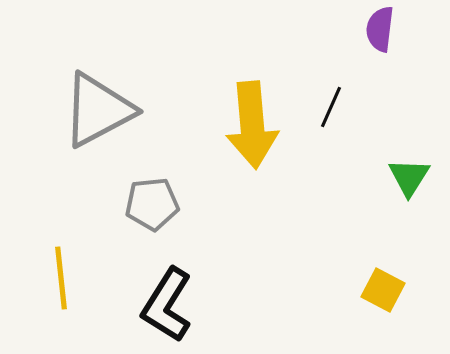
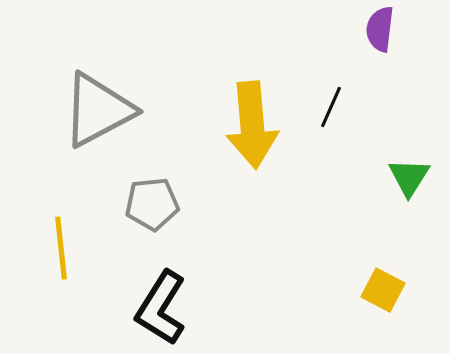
yellow line: moved 30 px up
black L-shape: moved 6 px left, 3 px down
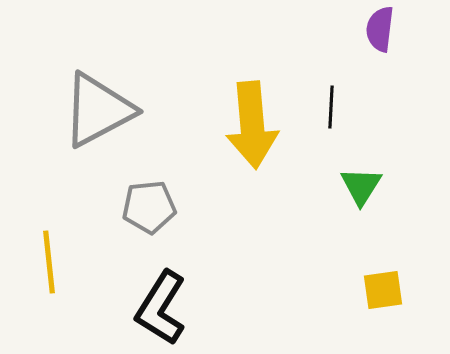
black line: rotated 21 degrees counterclockwise
green triangle: moved 48 px left, 9 px down
gray pentagon: moved 3 px left, 3 px down
yellow line: moved 12 px left, 14 px down
yellow square: rotated 36 degrees counterclockwise
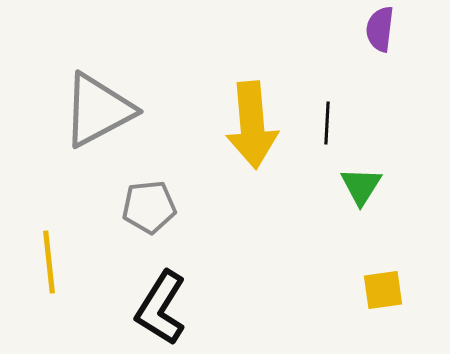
black line: moved 4 px left, 16 px down
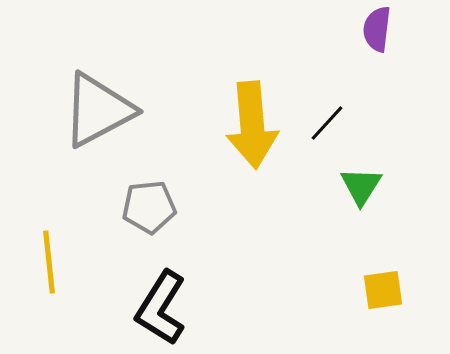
purple semicircle: moved 3 px left
black line: rotated 39 degrees clockwise
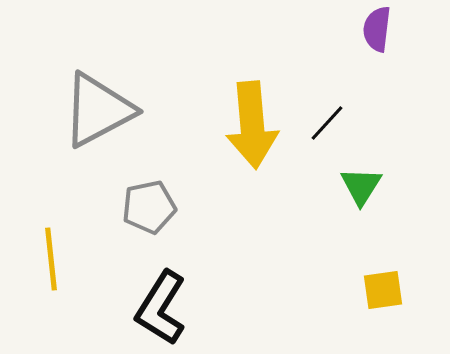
gray pentagon: rotated 6 degrees counterclockwise
yellow line: moved 2 px right, 3 px up
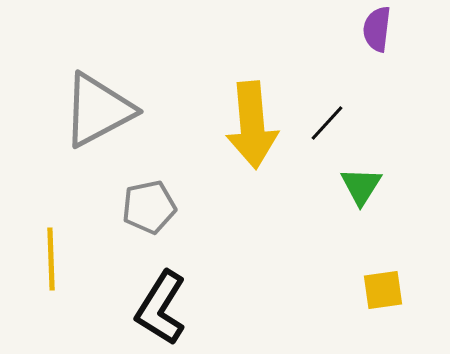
yellow line: rotated 4 degrees clockwise
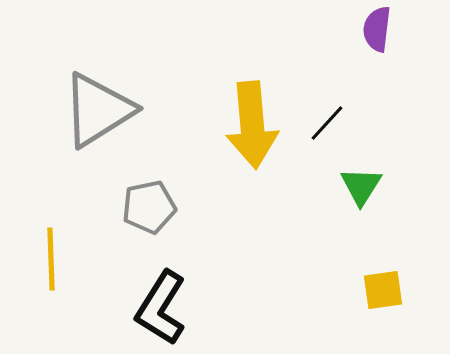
gray triangle: rotated 4 degrees counterclockwise
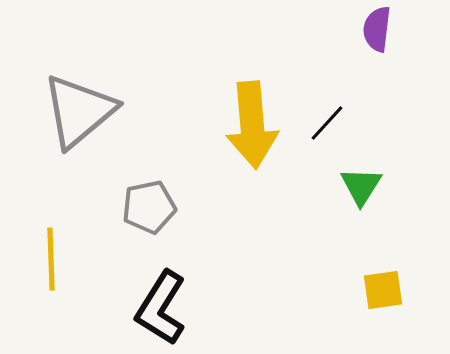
gray triangle: moved 19 px left, 1 px down; rotated 8 degrees counterclockwise
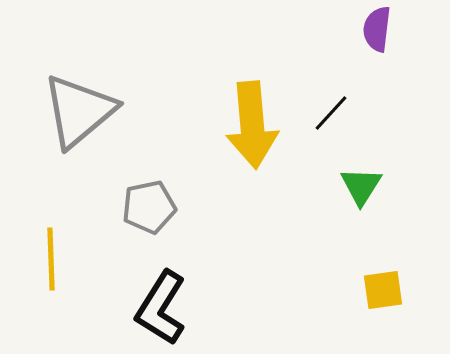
black line: moved 4 px right, 10 px up
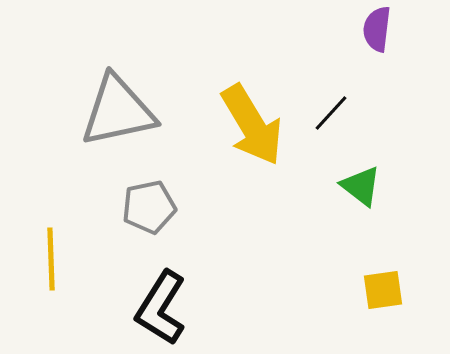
gray triangle: moved 39 px right; rotated 28 degrees clockwise
yellow arrow: rotated 26 degrees counterclockwise
green triangle: rotated 24 degrees counterclockwise
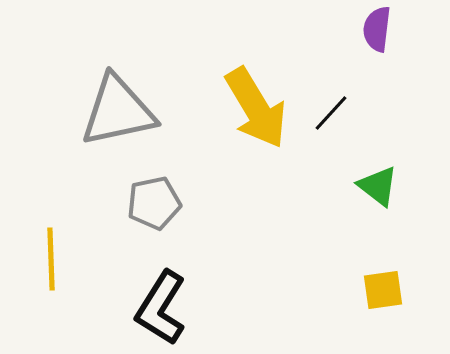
yellow arrow: moved 4 px right, 17 px up
green triangle: moved 17 px right
gray pentagon: moved 5 px right, 4 px up
